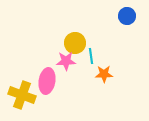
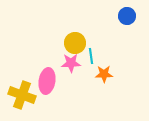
pink star: moved 5 px right, 2 px down
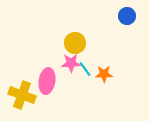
cyan line: moved 6 px left, 13 px down; rotated 28 degrees counterclockwise
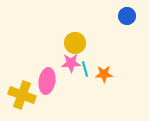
cyan line: rotated 21 degrees clockwise
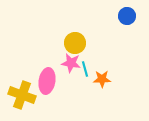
pink star: rotated 12 degrees clockwise
orange star: moved 2 px left, 5 px down
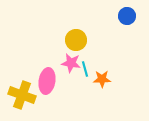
yellow circle: moved 1 px right, 3 px up
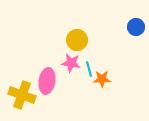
blue circle: moved 9 px right, 11 px down
yellow circle: moved 1 px right
cyan line: moved 4 px right
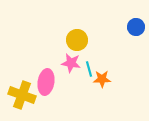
pink ellipse: moved 1 px left, 1 px down
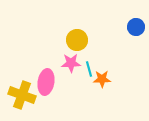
pink star: rotated 12 degrees counterclockwise
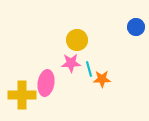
pink ellipse: moved 1 px down
yellow cross: rotated 20 degrees counterclockwise
